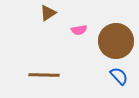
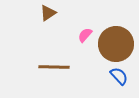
pink semicircle: moved 6 px right, 5 px down; rotated 140 degrees clockwise
brown circle: moved 3 px down
brown line: moved 10 px right, 8 px up
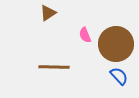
pink semicircle: rotated 63 degrees counterclockwise
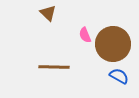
brown triangle: rotated 42 degrees counterclockwise
brown circle: moved 3 px left
blue semicircle: rotated 18 degrees counterclockwise
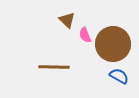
brown triangle: moved 19 px right, 7 px down
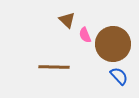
blue semicircle: rotated 18 degrees clockwise
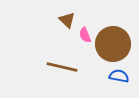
brown line: moved 8 px right; rotated 12 degrees clockwise
blue semicircle: rotated 36 degrees counterclockwise
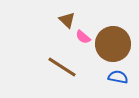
pink semicircle: moved 2 px left, 2 px down; rotated 28 degrees counterclockwise
brown line: rotated 20 degrees clockwise
blue semicircle: moved 1 px left, 1 px down
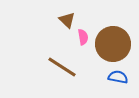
pink semicircle: rotated 140 degrees counterclockwise
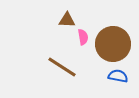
brown triangle: rotated 42 degrees counterclockwise
blue semicircle: moved 1 px up
